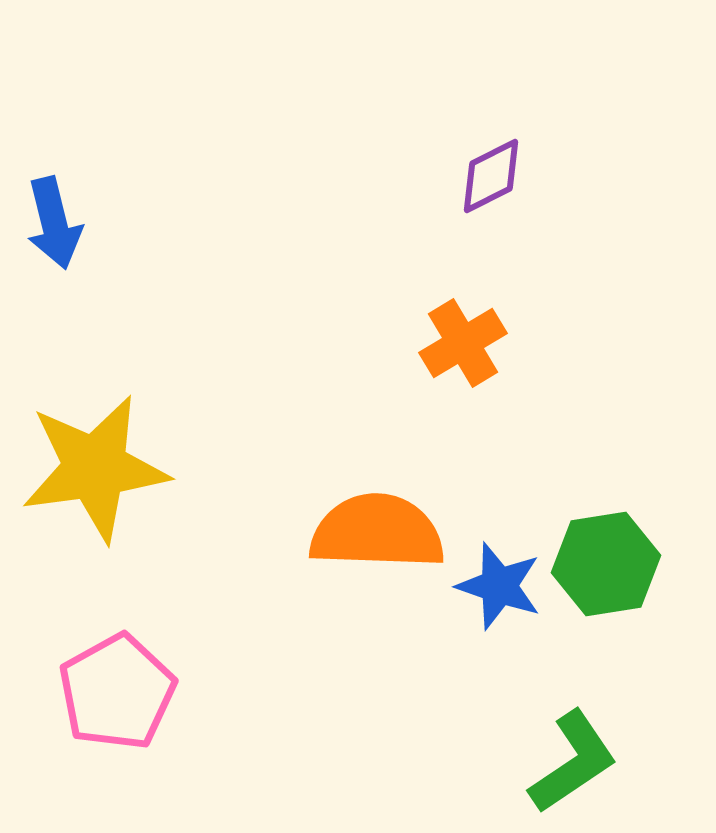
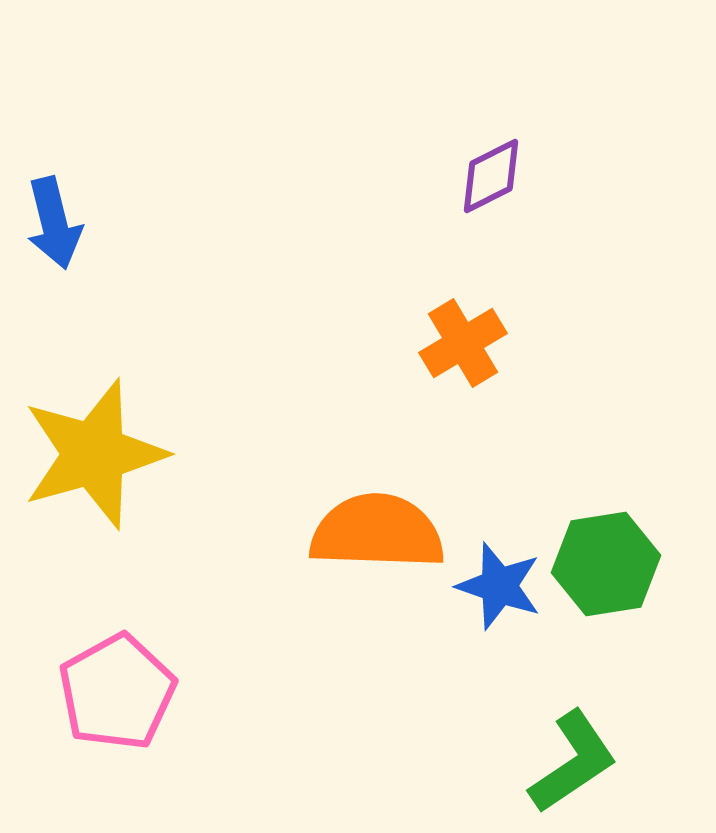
yellow star: moved 1 px left, 14 px up; rotated 8 degrees counterclockwise
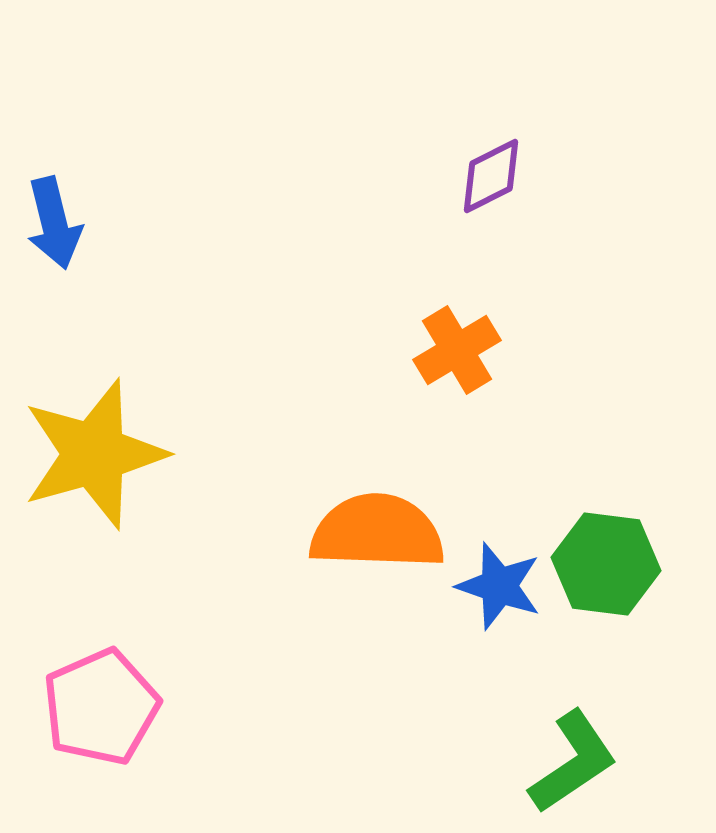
orange cross: moved 6 px left, 7 px down
green hexagon: rotated 16 degrees clockwise
pink pentagon: moved 16 px left, 15 px down; rotated 5 degrees clockwise
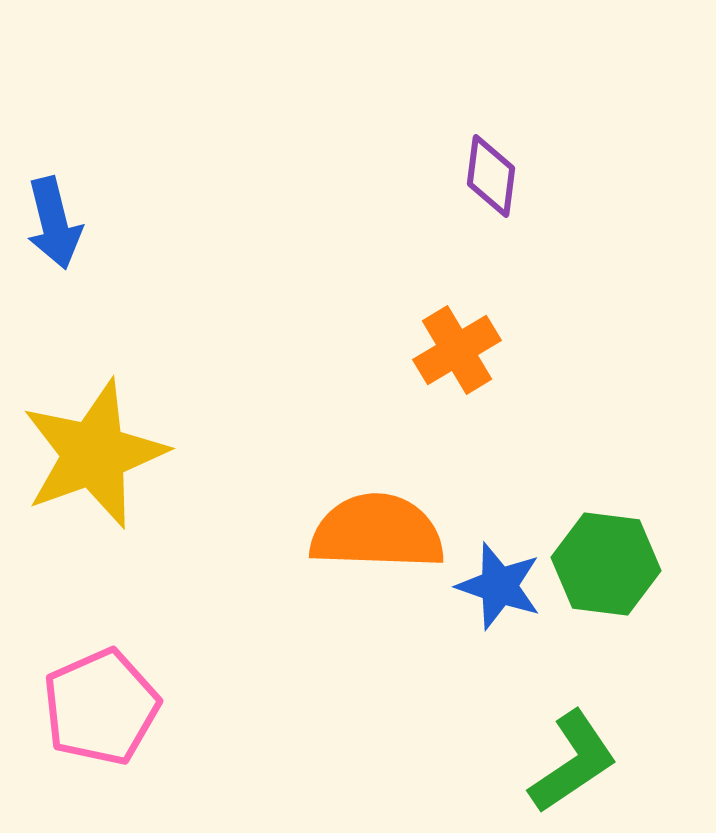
purple diamond: rotated 56 degrees counterclockwise
yellow star: rotated 4 degrees counterclockwise
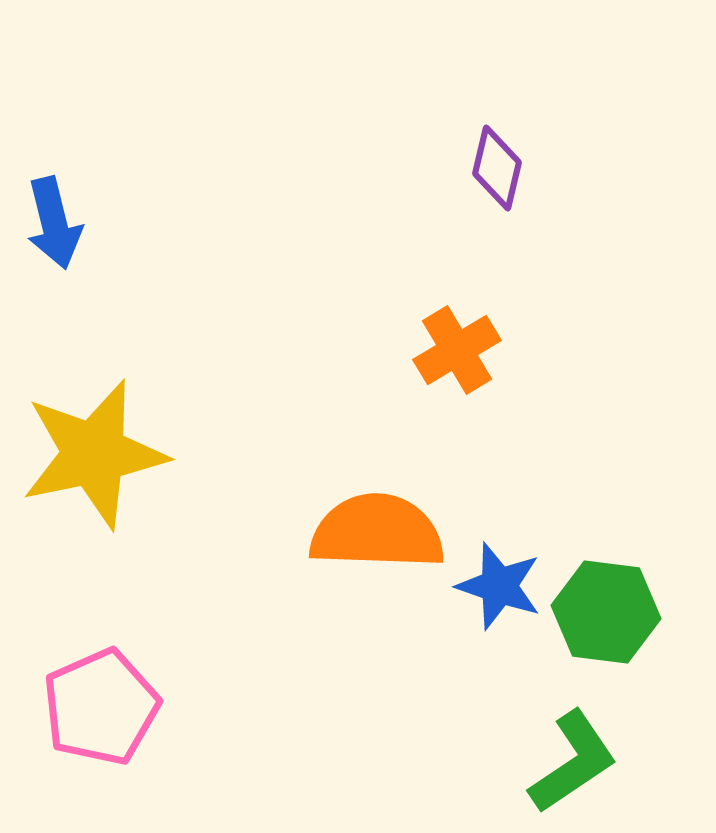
purple diamond: moved 6 px right, 8 px up; rotated 6 degrees clockwise
yellow star: rotated 8 degrees clockwise
green hexagon: moved 48 px down
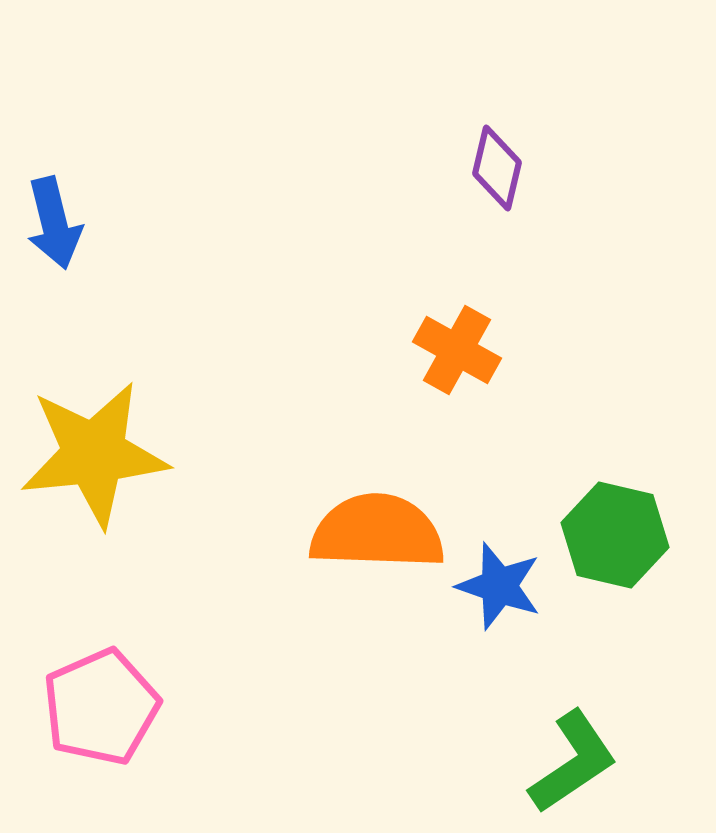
orange cross: rotated 30 degrees counterclockwise
yellow star: rotated 6 degrees clockwise
green hexagon: moved 9 px right, 77 px up; rotated 6 degrees clockwise
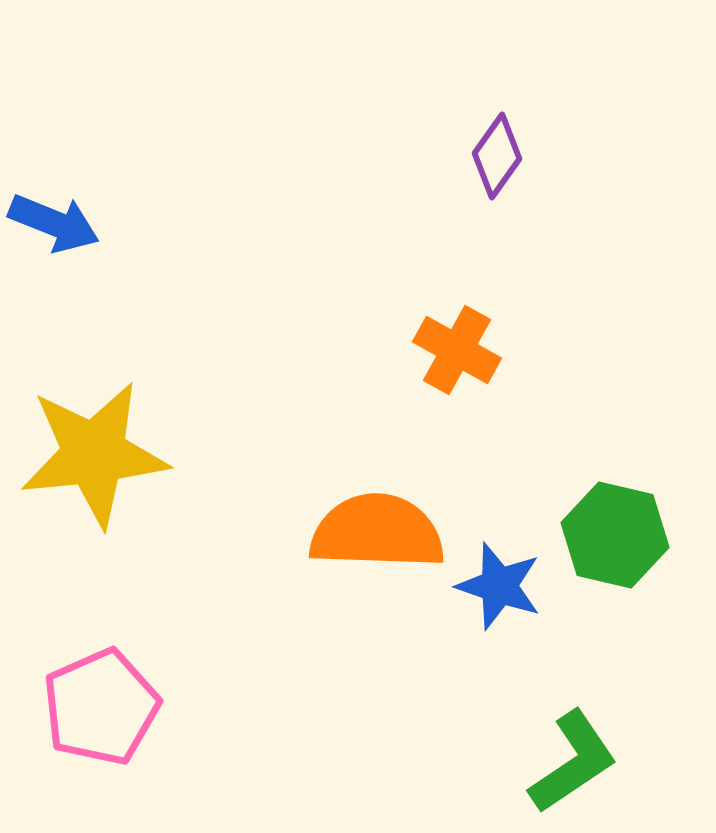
purple diamond: moved 12 px up; rotated 22 degrees clockwise
blue arrow: rotated 54 degrees counterclockwise
